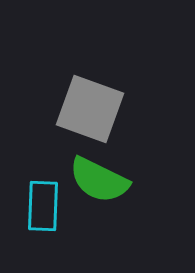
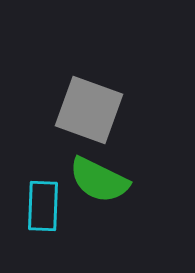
gray square: moved 1 px left, 1 px down
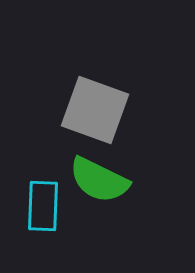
gray square: moved 6 px right
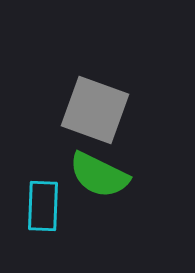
green semicircle: moved 5 px up
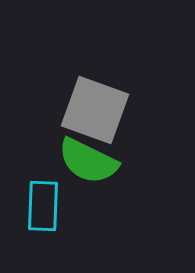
green semicircle: moved 11 px left, 14 px up
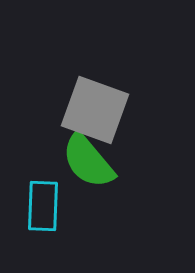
green semicircle: rotated 24 degrees clockwise
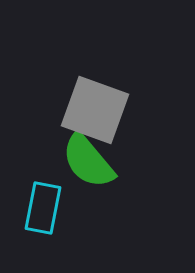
cyan rectangle: moved 2 px down; rotated 9 degrees clockwise
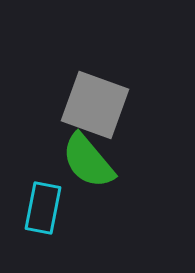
gray square: moved 5 px up
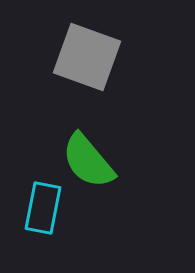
gray square: moved 8 px left, 48 px up
